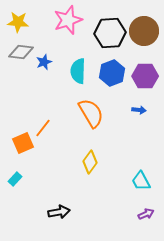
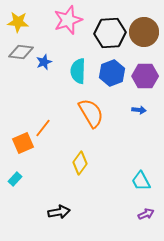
brown circle: moved 1 px down
yellow diamond: moved 10 px left, 1 px down
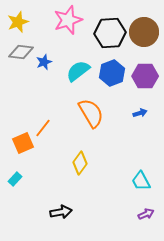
yellow star: rotated 25 degrees counterclockwise
cyan semicircle: rotated 50 degrees clockwise
blue arrow: moved 1 px right, 3 px down; rotated 24 degrees counterclockwise
black arrow: moved 2 px right
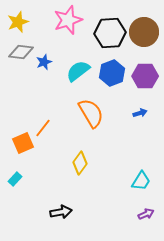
cyan trapezoid: rotated 120 degrees counterclockwise
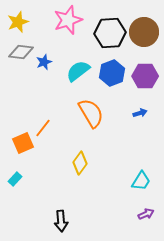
black arrow: moved 9 px down; rotated 95 degrees clockwise
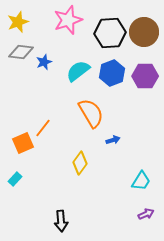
blue arrow: moved 27 px left, 27 px down
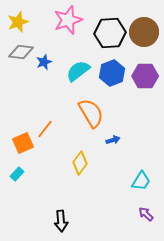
orange line: moved 2 px right, 1 px down
cyan rectangle: moved 2 px right, 5 px up
purple arrow: rotated 112 degrees counterclockwise
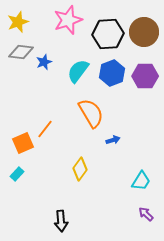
black hexagon: moved 2 px left, 1 px down
cyan semicircle: rotated 15 degrees counterclockwise
yellow diamond: moved 6 px down
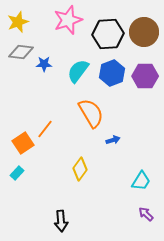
blue star: moved 2 px down; rotated 21 degrees clockwise
orange square: rotated 10 degrees counterclockwise
cyan rectangle: moved 1 px up
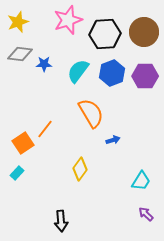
black hexagon: moved 3 px left
gray diamond: moved 1 px left, 2 px down
